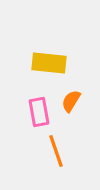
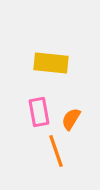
yellow rectangle: moved 2 px right
orange semicircle: moved 18 px down
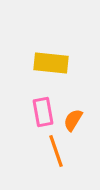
pink rectangle: moved 4 px right
orange semicircle: moved 2 px right, 1 px down
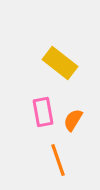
yellow rectangle: moved 9 px right; rotated 32 degrees clockwise
orange line: moved 2 px right, 9 px down
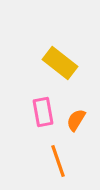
orange semicircle: moved 3 px right
orange line: moved 1 px down
